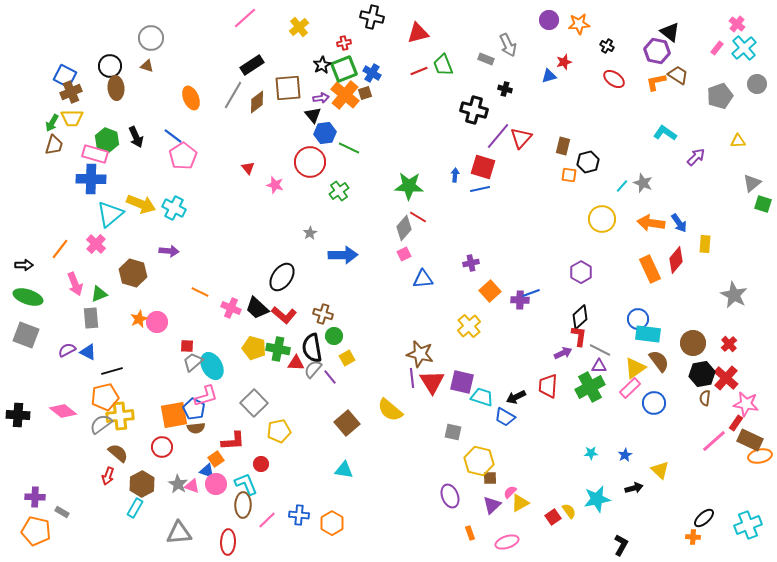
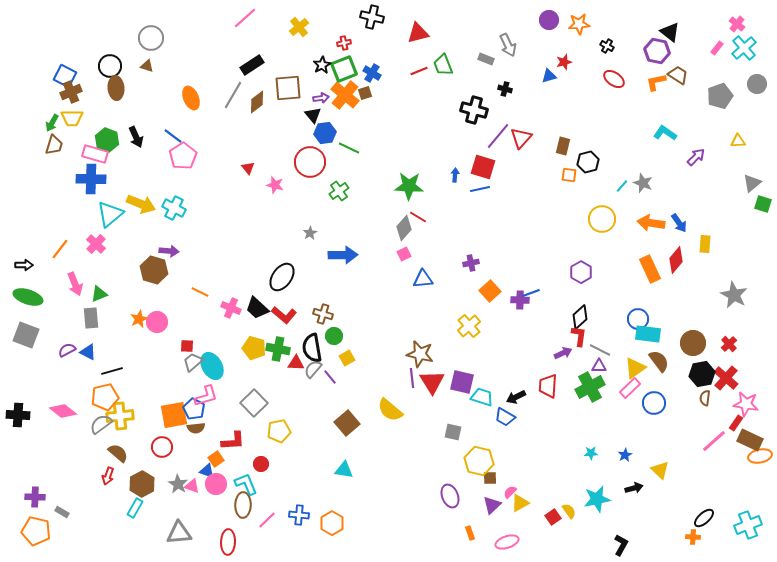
brown hexagon at (133, 273): moved 21 px right, 3 px up
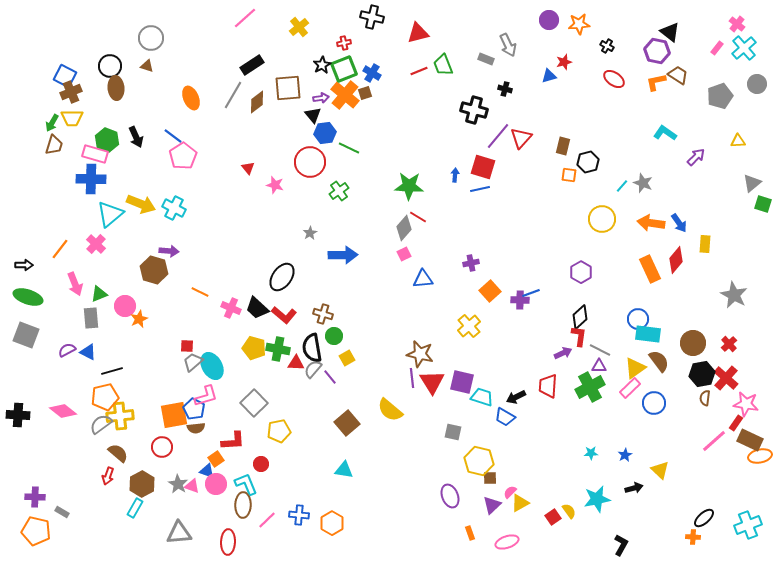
pink circle at (157, 322): moved 32 px left, 16 px up
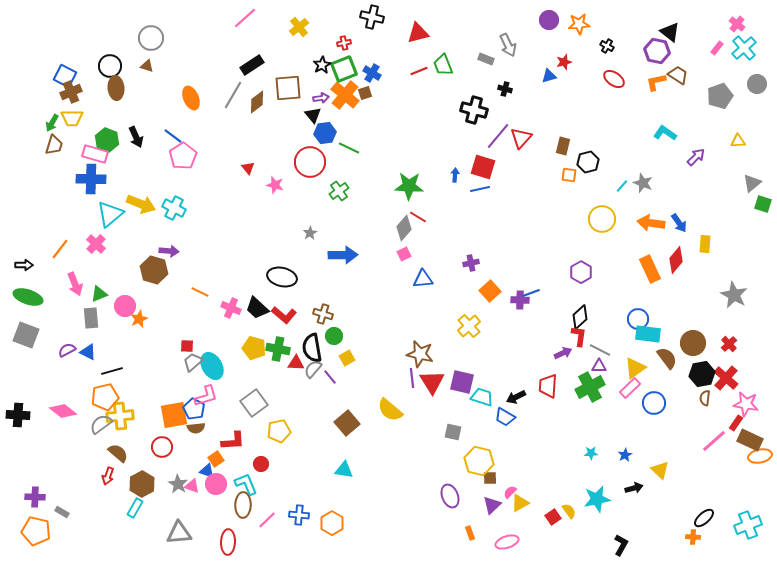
black ellipse at (282, 277): rotated 68 degrees clockwise
brown semicircle at (659, 361): moved 8 px right, 3 px up
gray square at (254, 403): rotated 8 degrees clockwise
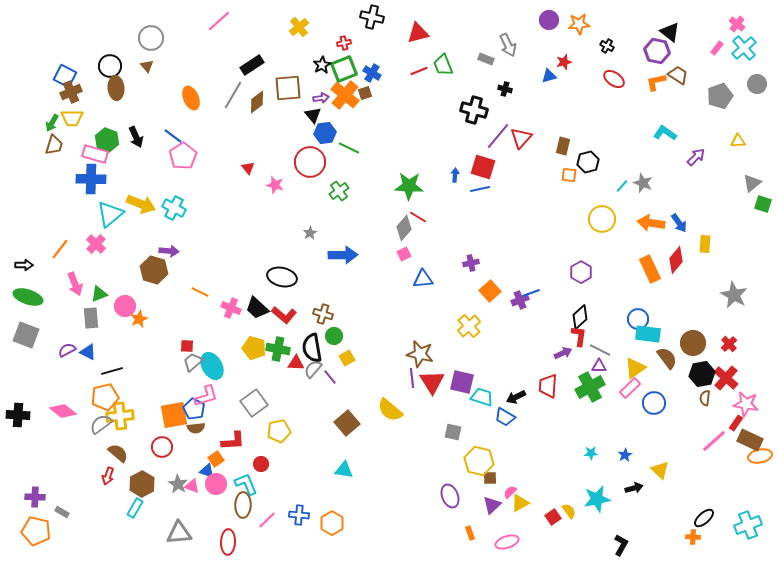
pink line at (245, 18): moved 26 px left, 3 px down
brown triangle at (147, 66): rotated 32 degrees clockwise
purple cross at (520, 300): rotated 24 degrees counterclockwise
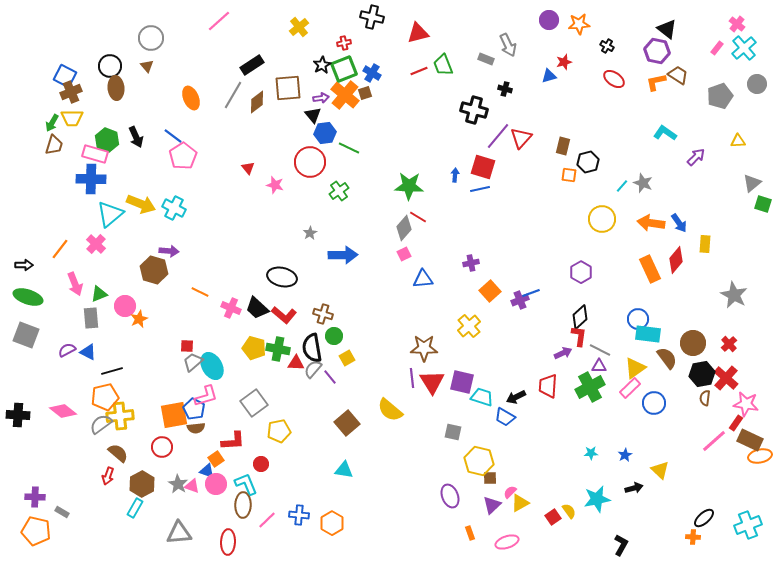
black triangle at (670, 32): moved 3 px left, 3 px up
brown star at (420, 354): moved 4 px right, 6 px up; rotated 12 degrees counterclockwise
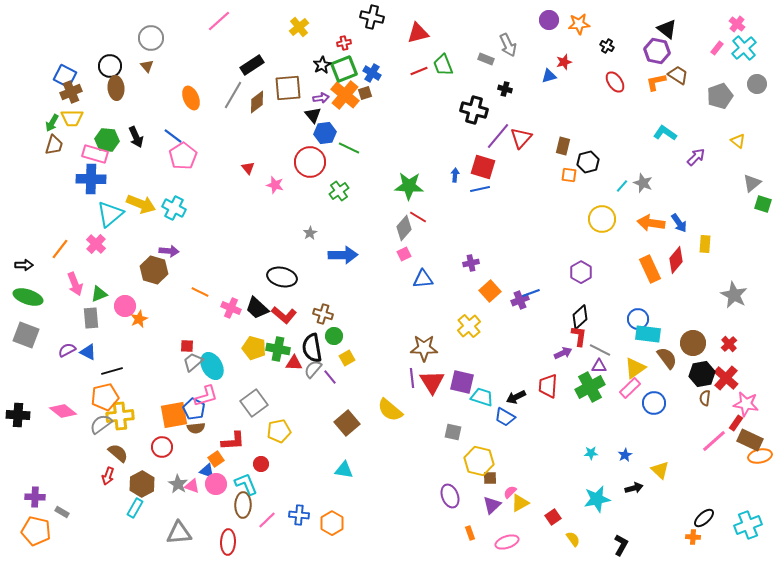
red ellipse at (614, 79): moved 1 px right, 3 px down; rotated 20 degrees clockwise
green hexagon at (107, 140): rotated 15 degrees counterclockwise
yellow triangle at (738, 141): rotated 42 degrees clockwise
red triangle at (296, 363): moved 2 px left
yellow semicircle at (569, 511): moved 4 px right, 28 px down
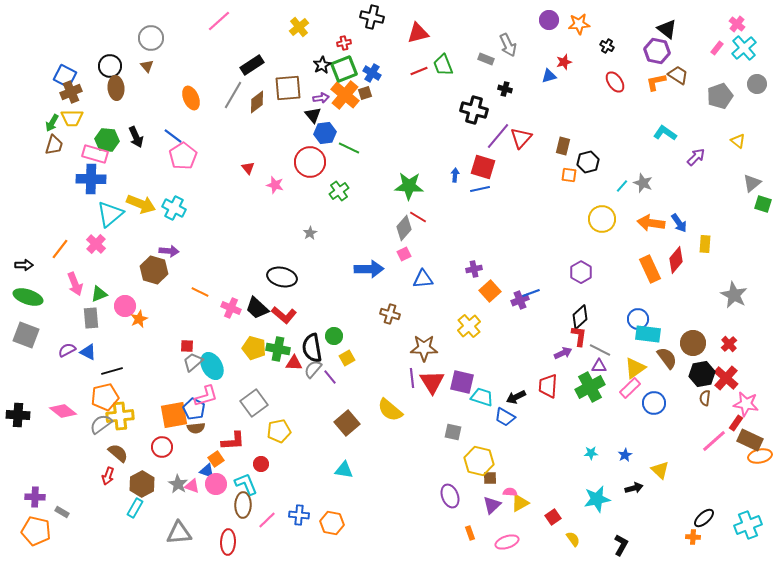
blue arrow at (343, 255): moved 26 px right, 14 px down
purple cross at (471, 263): moved 3 px right, 6 px down
brown cross at (323, 314): moved 67 px right
pink semicircle at (510, 492): rotated 48 degrees clockwise
orange hexagon at (332, 523): rotated 20 degrees counterclockwise
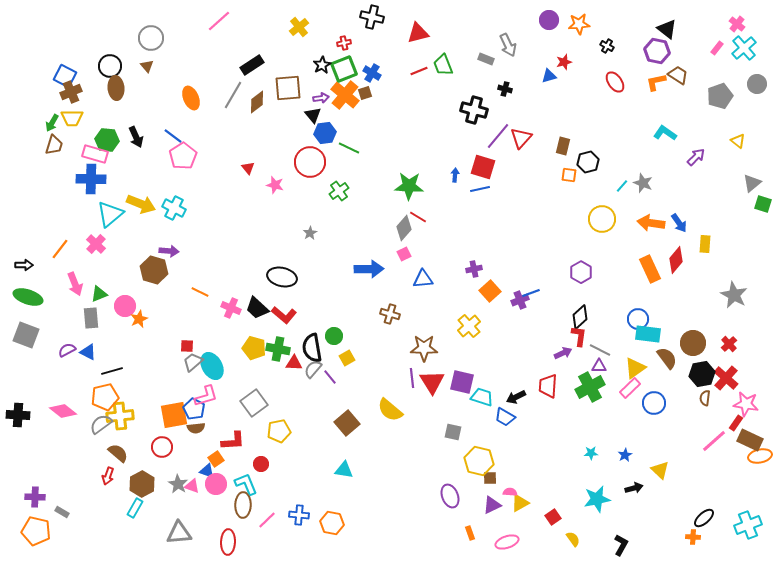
purple triangle at (492, 505): rotated 18 degrees clockwise
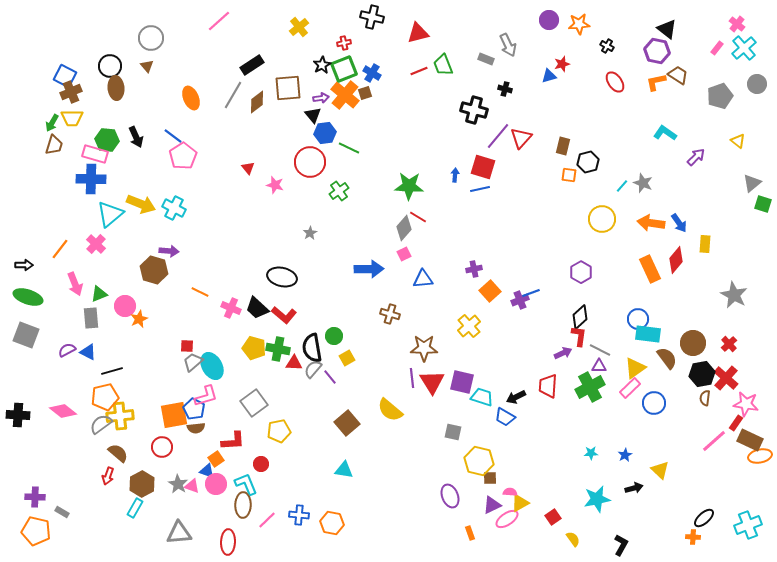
red star at (564, 62): moved 2 px left, 2 px down
pink ellipse at (507, 542): moved 23 px up; rotated 15 degrees counterclockwise
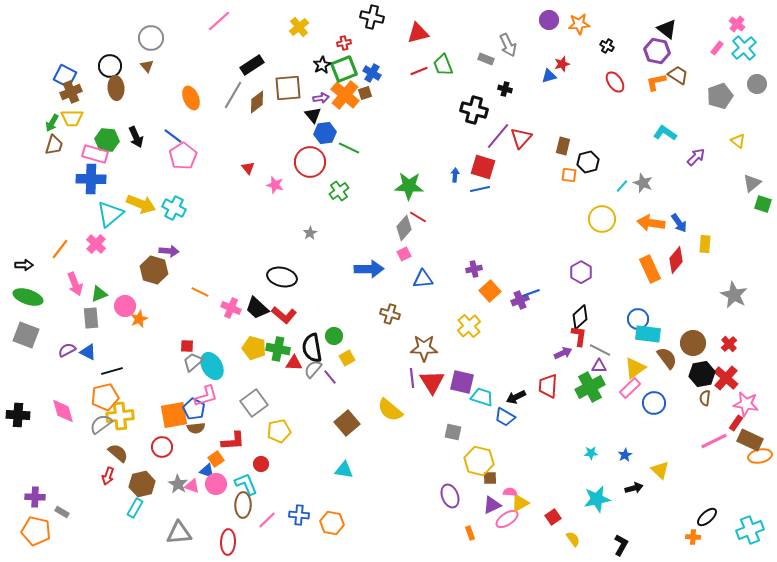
pink diamond at (63, 411): rotated 36 degrees clockwise
pink line at (714, 441): rotated 16 degrees clockwise
brown hexagon at (142, 484): rotated 15 degrees clockwise
black ellipse at (704, 518): moved 3 px right, 1 px up
cyan cross at (748, 525): moved 2 px right, 5 px down
